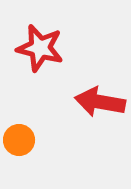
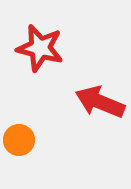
red arrow: rotated 12 degrees clockwise
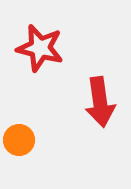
red arrow: rotated 120 degrees counterclockwise
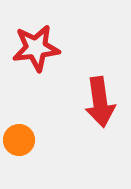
red star: moved 4 px left; rotated 21 degrees counterclockwise
